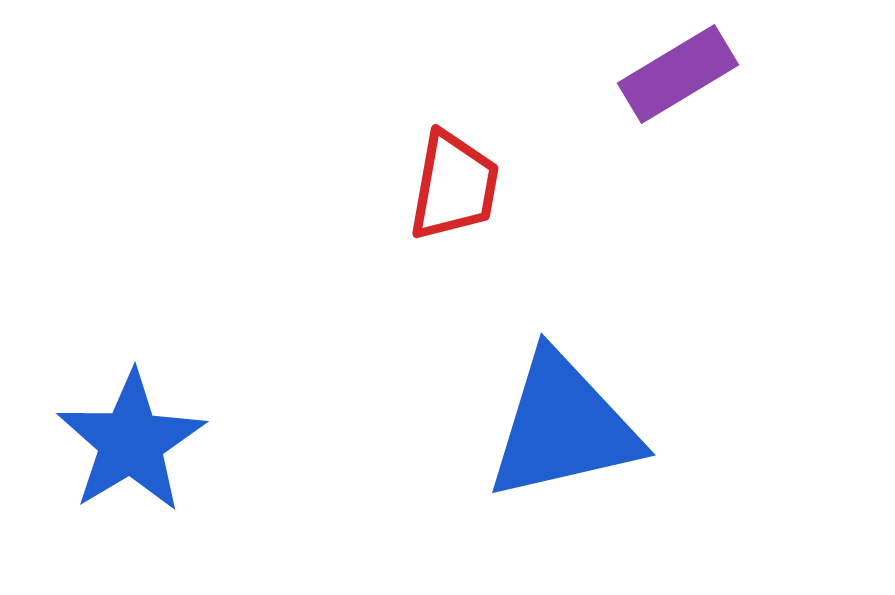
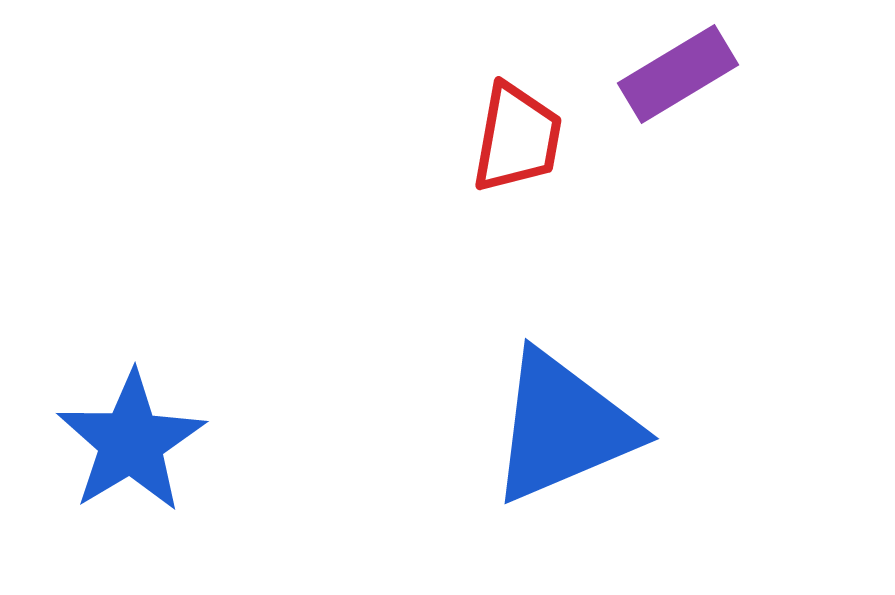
red trapezoid: moved 63 px right, 48 px up
blue triangle: rotated 10 degrees counterclockwise
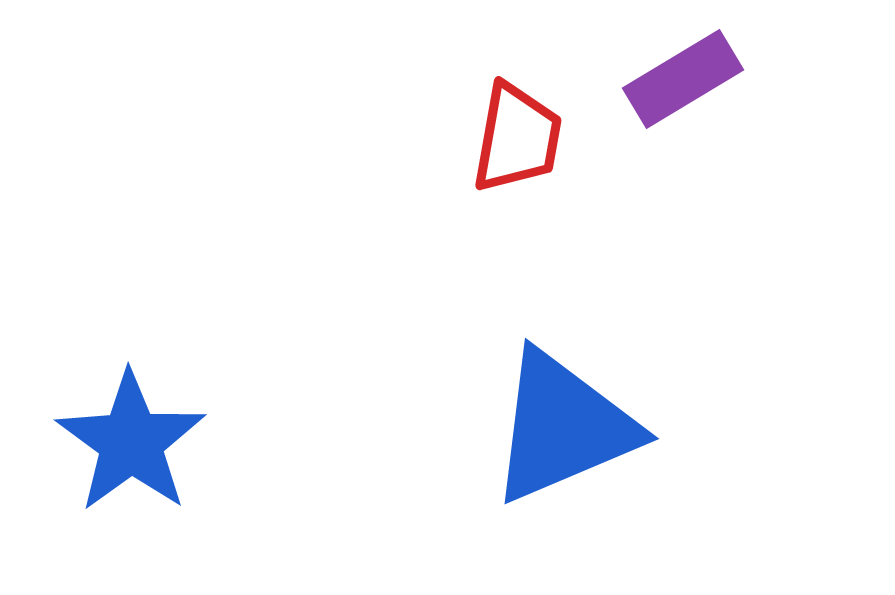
purple rectangle: moved 5 px right, 5 px down
blue star: rotated 5 degrees counterclockwise
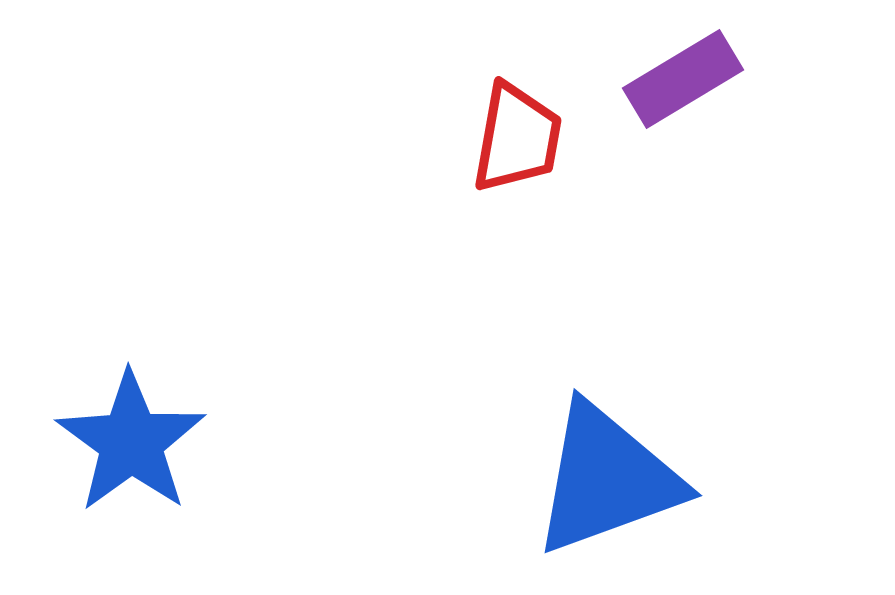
blue triangle: moved 44 px right, 52 px down; rotated 3 degrees clockwise
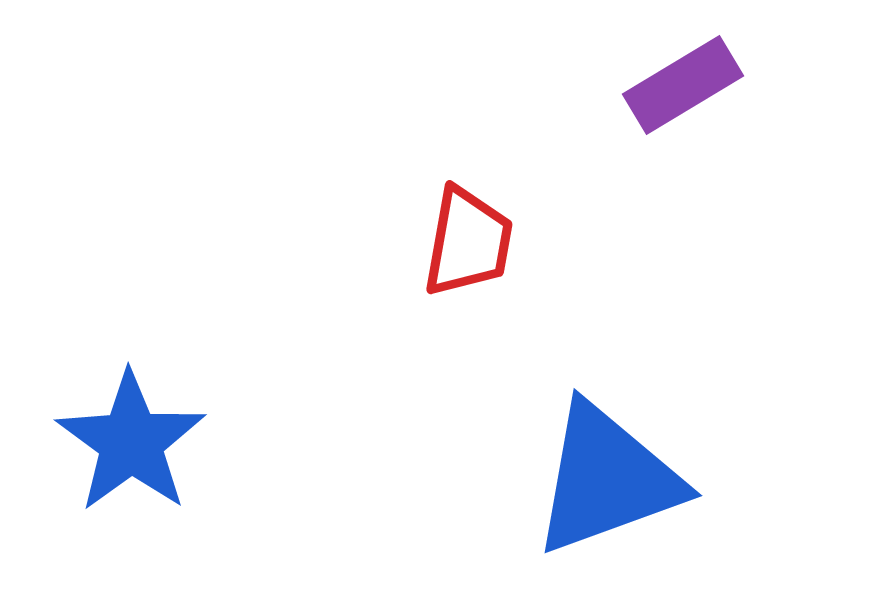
purple rectangle: moved 6 px down
red trapezoid: moved 49 px left, 104 px down
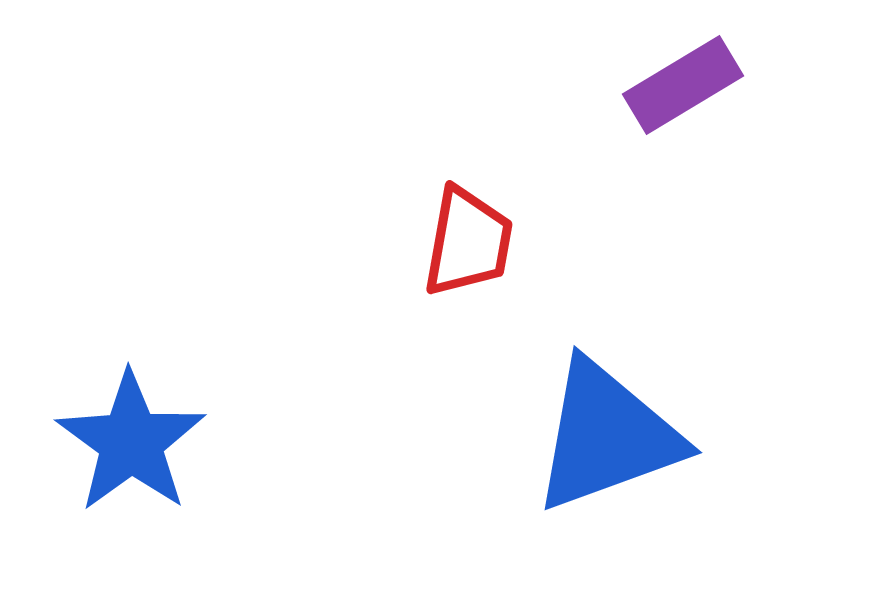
blue triangle: moved 43 px up
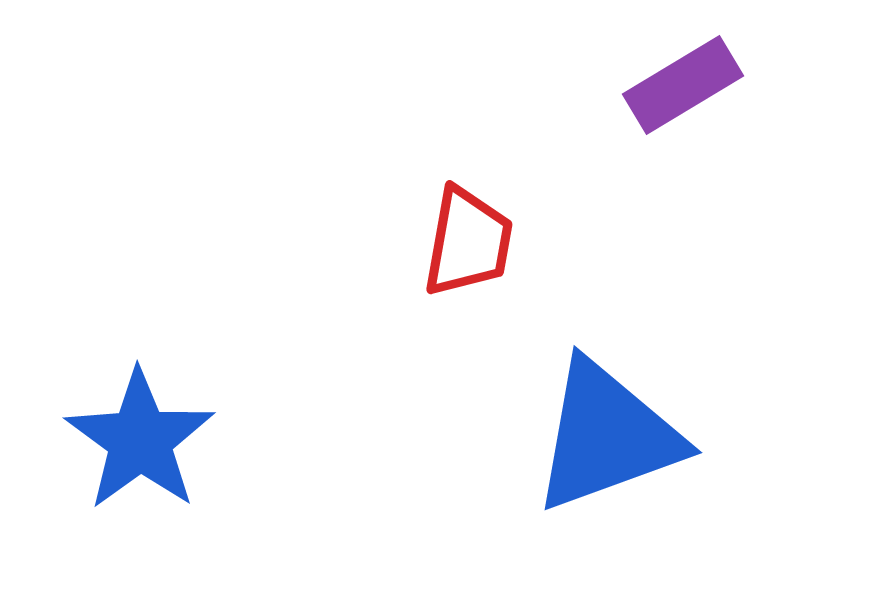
blue star: moved 9 px right, 2 px up
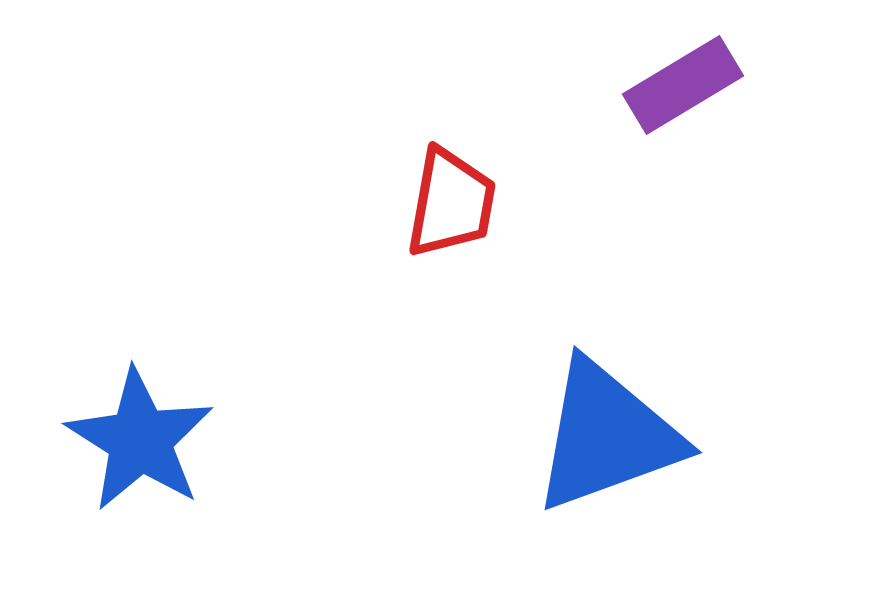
red trapezoid: moved 17 px left, 39 px up
blue star: rotated 4 degrees counterclockwise
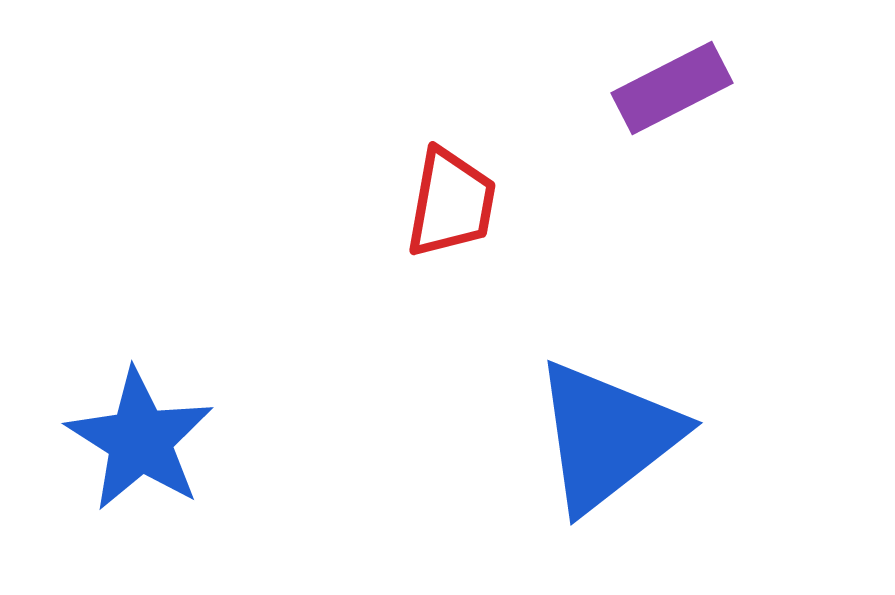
purple rectangle: moved 11 px left, 3 px down; rotated 4 degrees clockwise
blue triangle: rotated 18 degrees counterclockwise
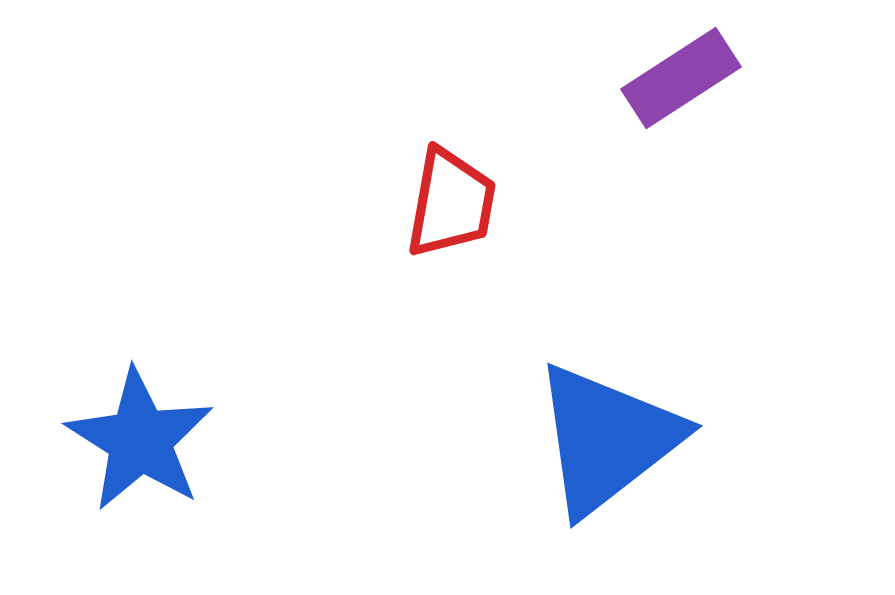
purple rectangle: moved 9 px right, 10 px up; rotated 6 degrees counterclockwise
blue triangle: moved 3 px down
